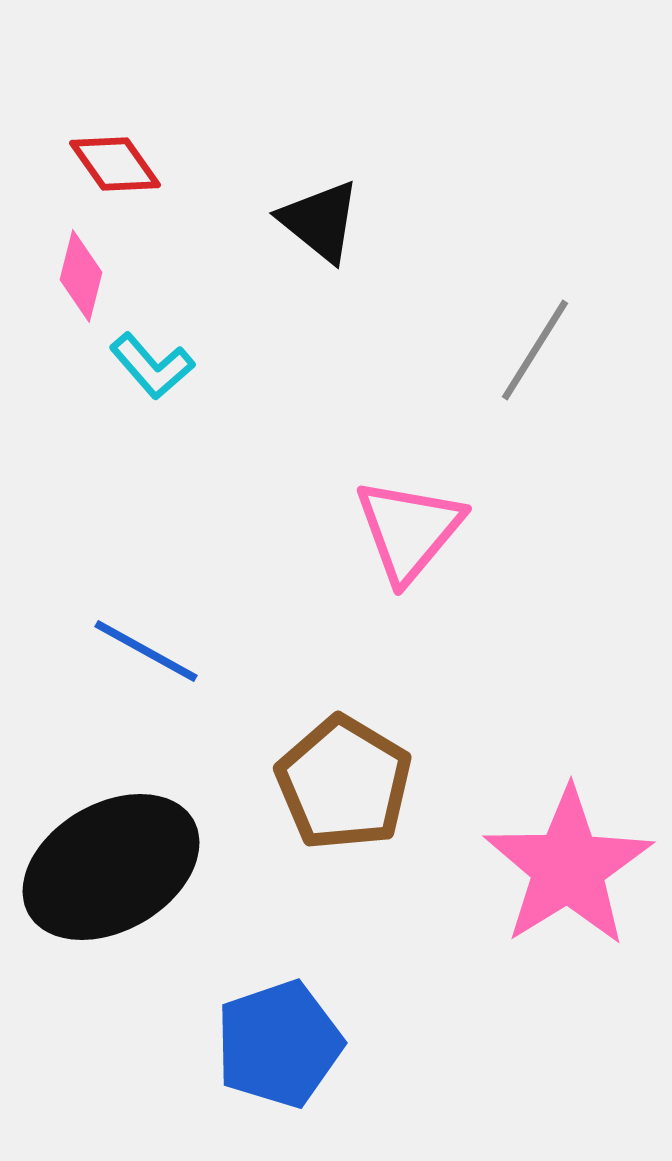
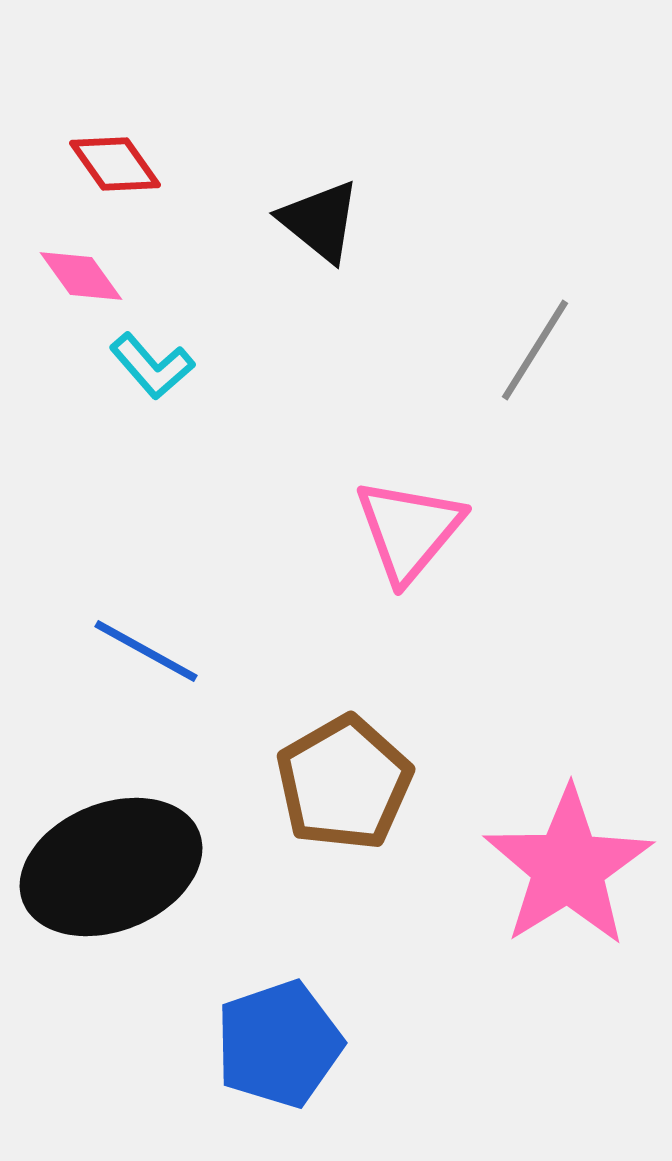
pink diamond: rotated 50 degrees counterclockwise
brown pentagon: rotated 11 degrees clockwise
black ellipse: rotated 8 degrees clockwise
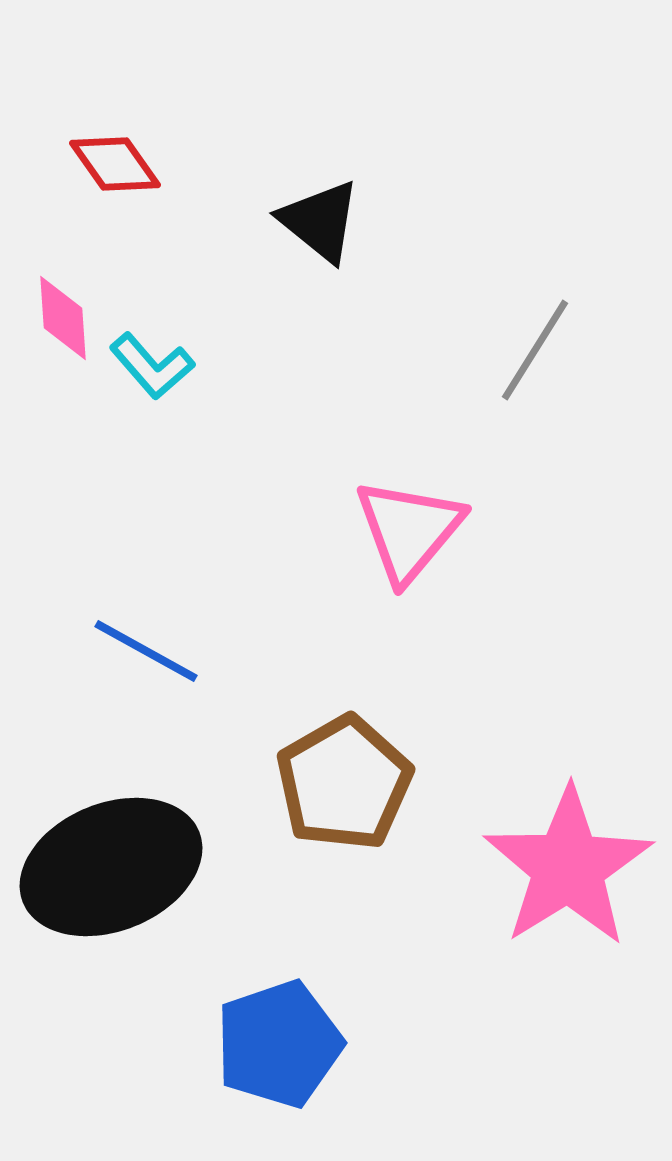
pink diamond: moved 18 px left, 42 px down; rotated 32 degrees clockwise
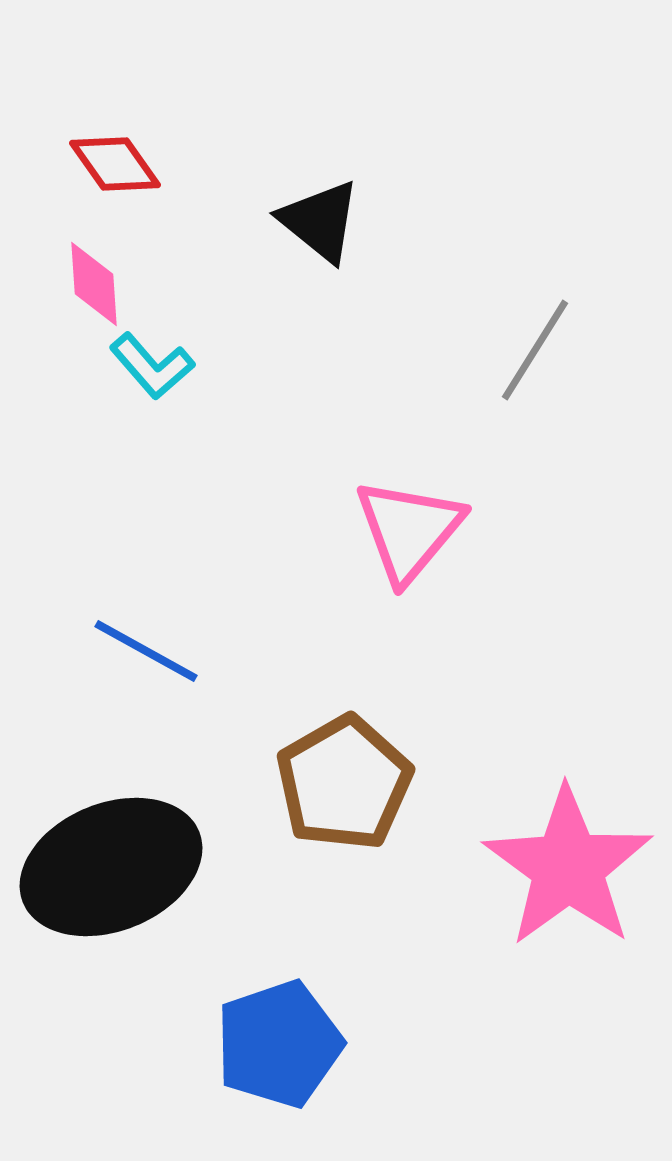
pink diamond: moved 31 px right, 34 px up
pink star: rotated 4 degrees counterclockwise
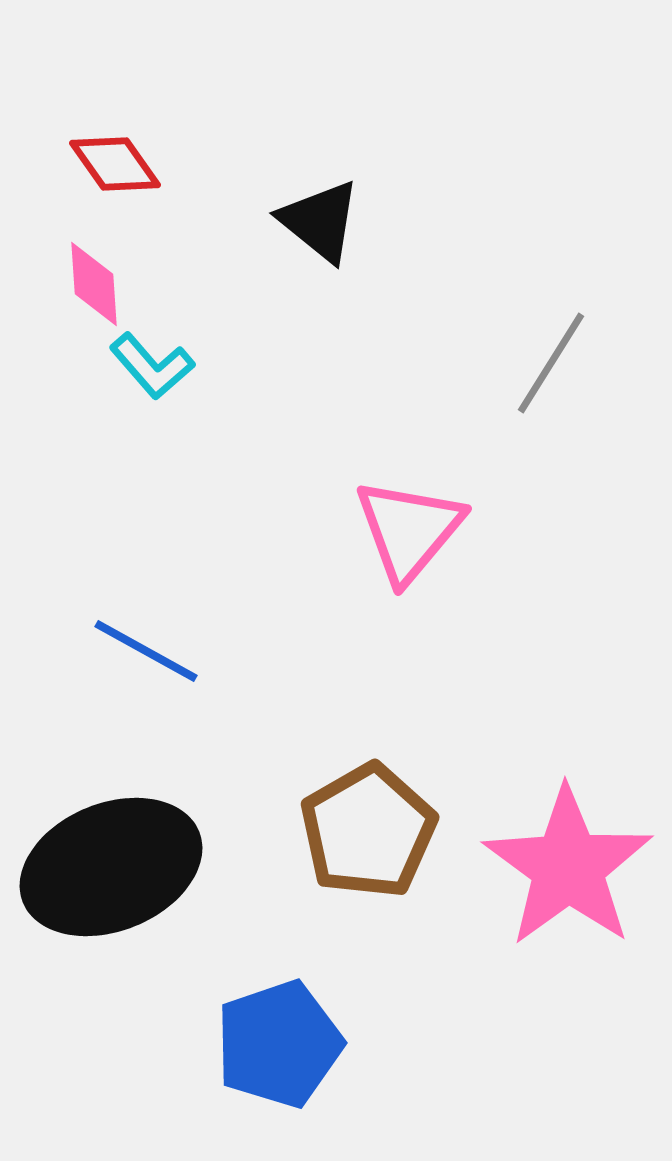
gray line: moved 16 px right, 13 px down
brown pentagon: moved 24 px right, 48 px down
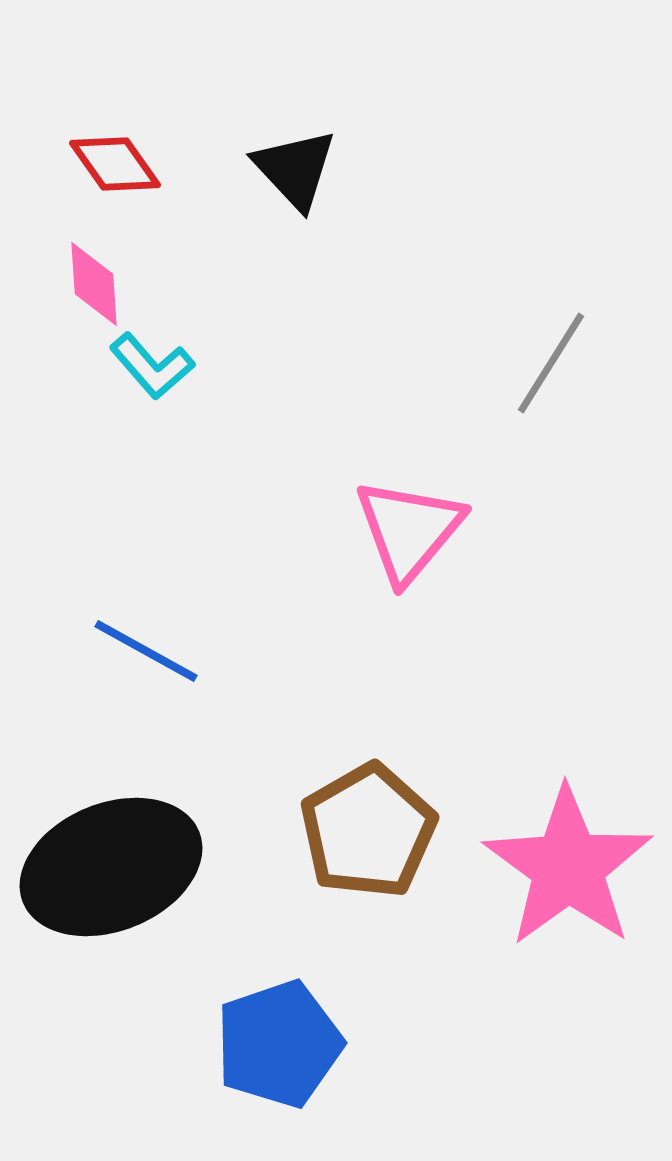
black triangle: moved 25 px left, 52 px up; rotated 8 degrees clockwise
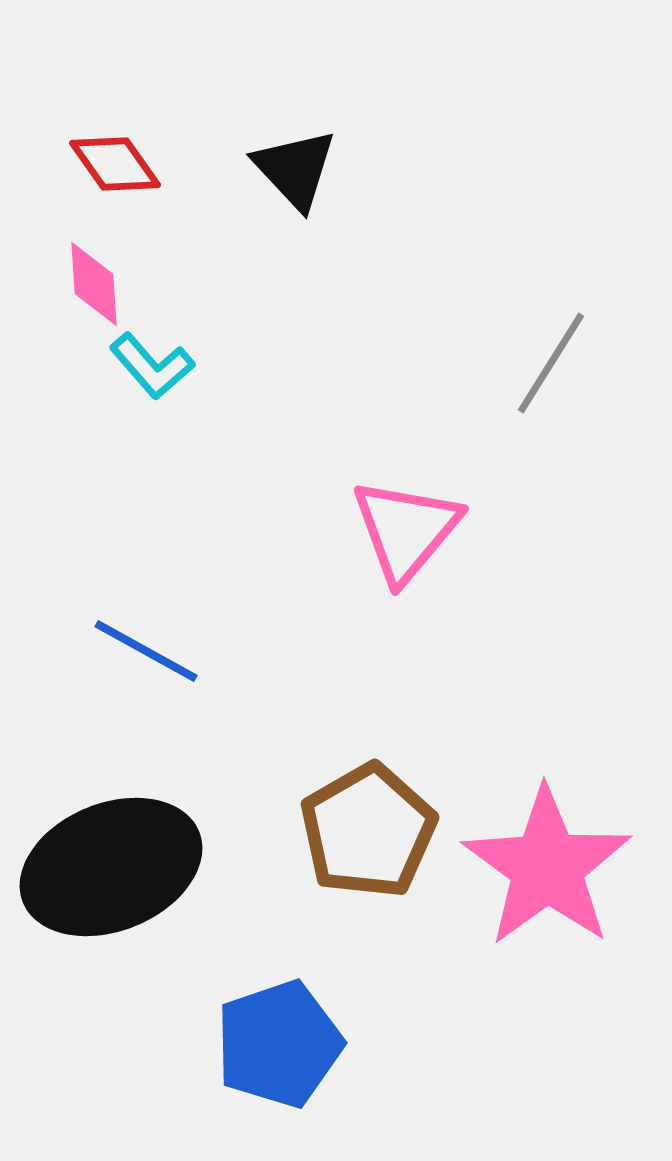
pink triangle: moved 3 px left
pink star: moved 21 px left
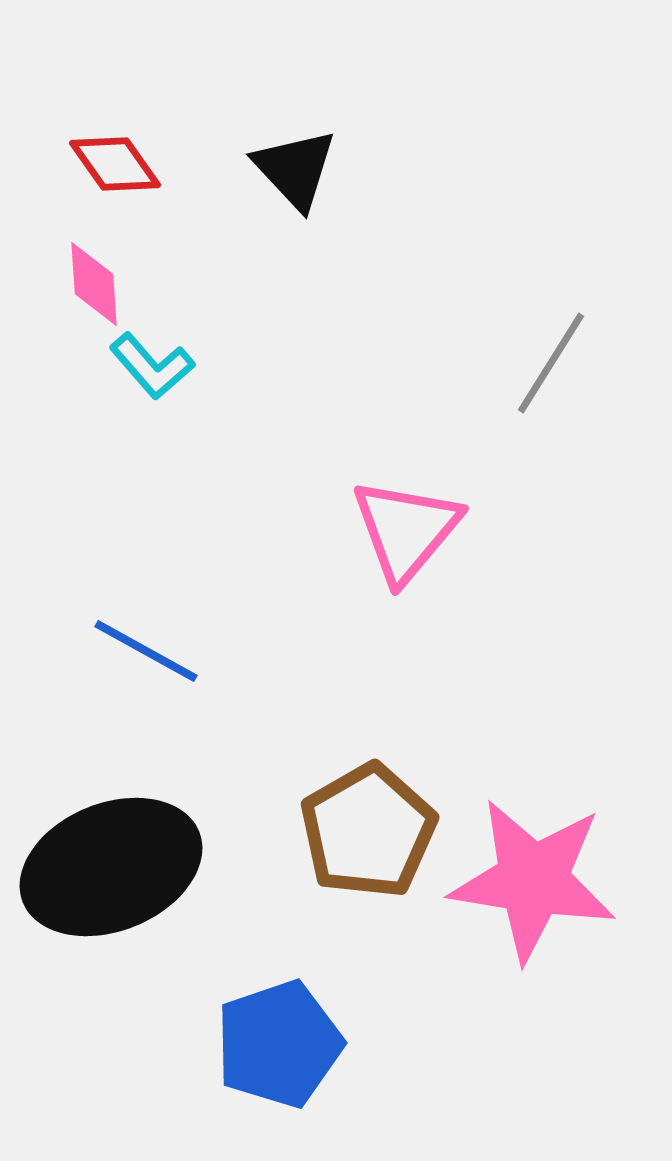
pink star: moved 14 px left, 13 px down; rotated 27 degrees counterclockwise
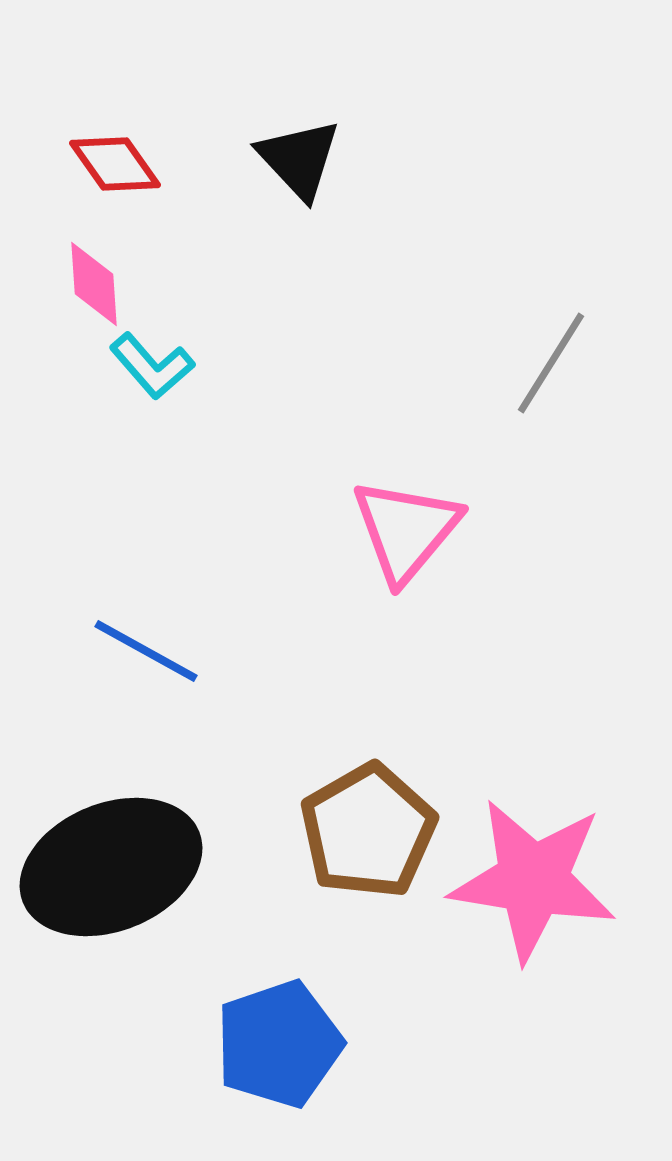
black triangle: moved 4 px right, 10 px up
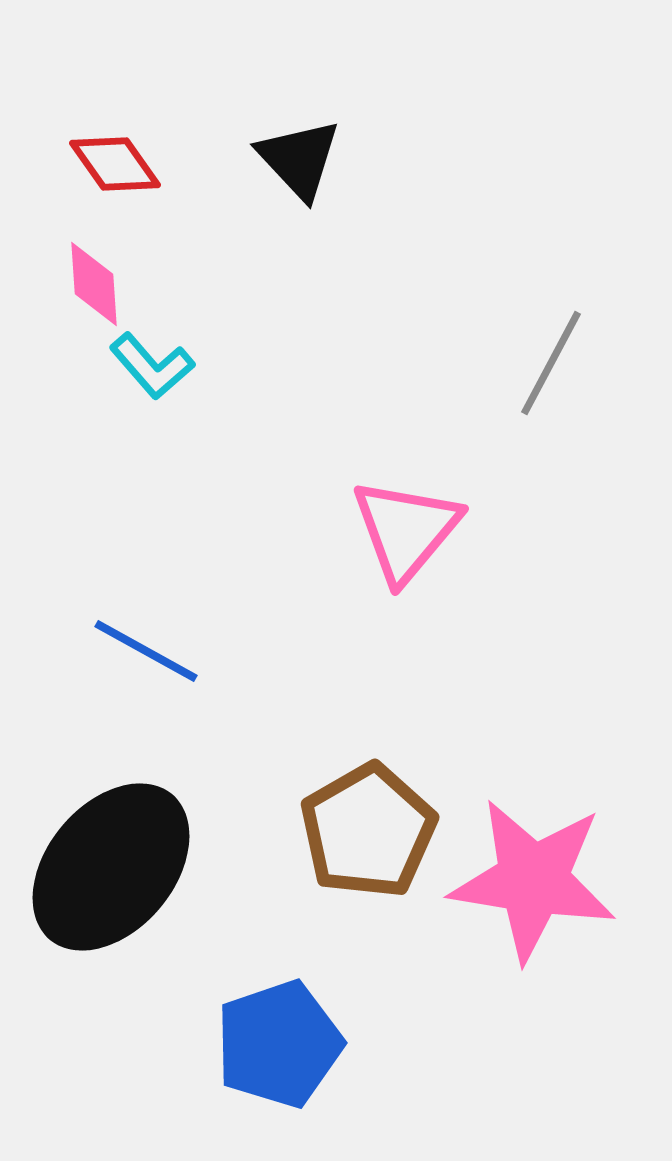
gray line: rotated 4 degrees counterclockwise
black ellipse: rotated 28 degrees counterclockwise
